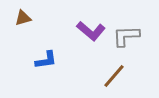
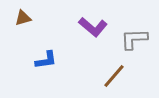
purple L-shape: moved 2 px right, 4 px up
gray L-shape: moved 8 px right, 3 px down
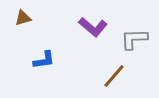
blue L-shape: moved 2 px left
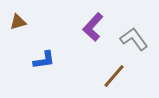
brown triangle: moved 5 px left, 4 px down
purple L-shape: rotated 92 degrees clockwise
gray L-shape: rotated 56 degrees clockwise
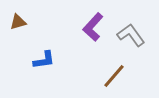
gray L-shape: moved 3 px left, 4 px up
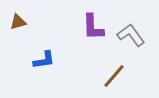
purple L-shape: rotated 44 degrees counterclockwise
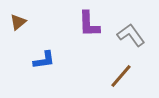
brown triangle: rotated 24 degrees counterclockwise
purple L-shape: moved 4 px left, 3 px up
brown line: moved 7 px right
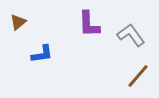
blue L-shape: moved 2 px left, 6 px up
brown line: moved 17 px right
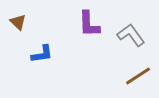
brown triangle: rotated 36 degrees counterclockwise
brown line: rotated 16 degrees clockwise
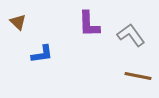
brown line: rotated 44 degrees clockwise
